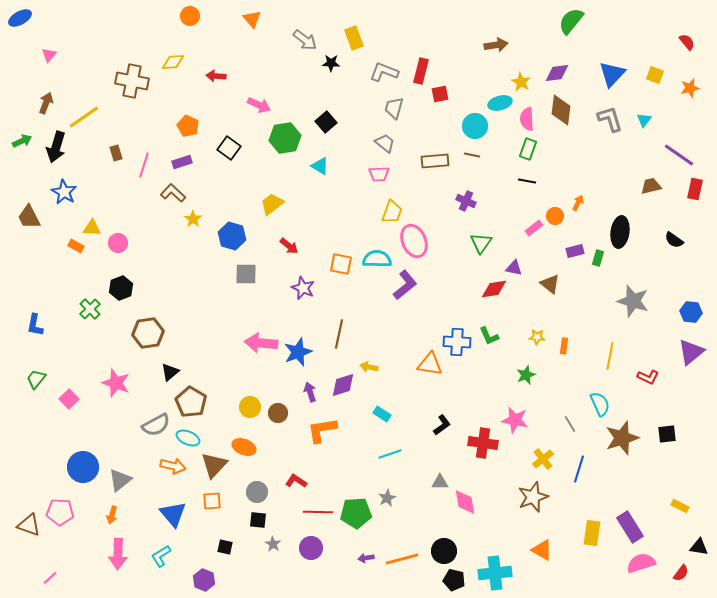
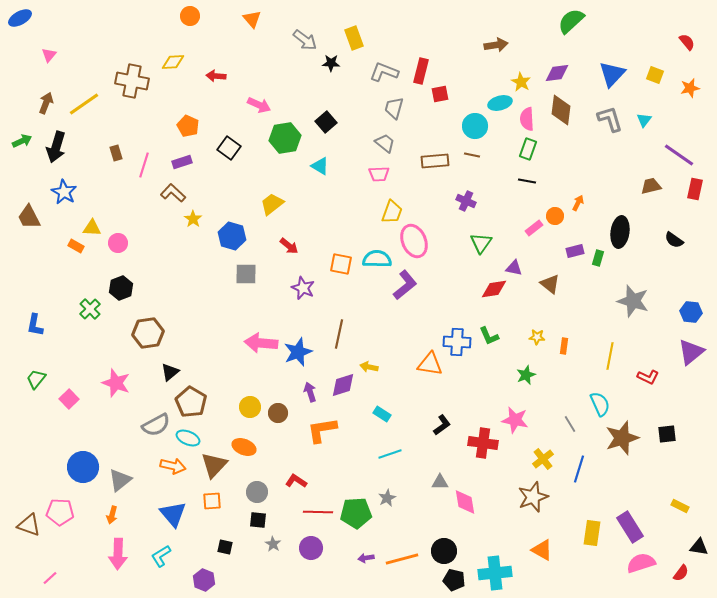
green semicircle at (571, 21): rotated 8 degrees clockwise
yellow line at (84, 117): moved 13 px up
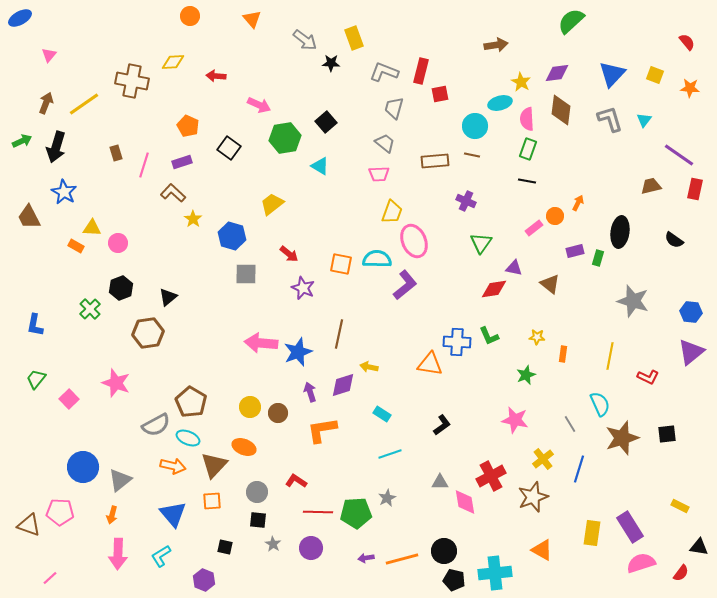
orange star at (690, 88): rotated 18 degrees clockwise
red arrow at (289, 246): moved 8 px down
orange rectangle at (564, 346): moved 1 px left, 8 px down
black triangle at (170, 372): moved 2 px left, 75 px up
red cross at (483, 443): moved 8 px right, 33 px down; rotated 36 degrees counterclockwise
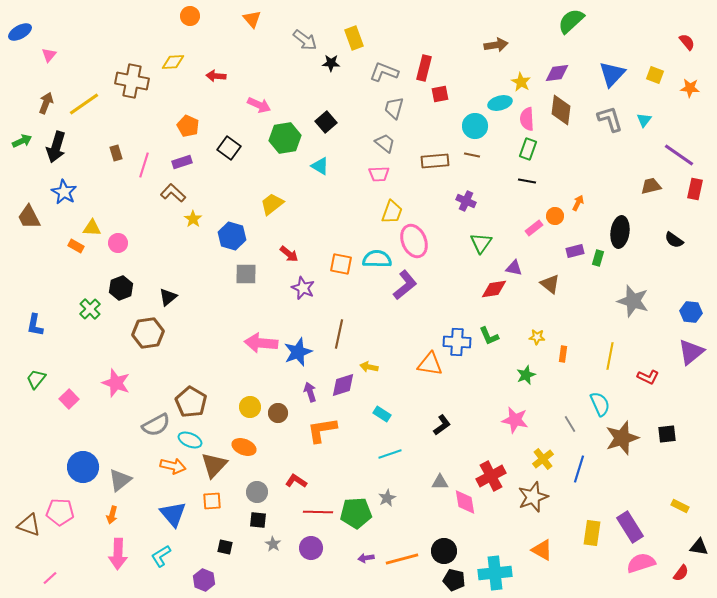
blue ellipse at (20, 18): moved 14 px down
red rectangle at (421, 71): moved 3 px right, 3 px up
cyan ellipse at (188, 438): moved 2 px right, 2 px down
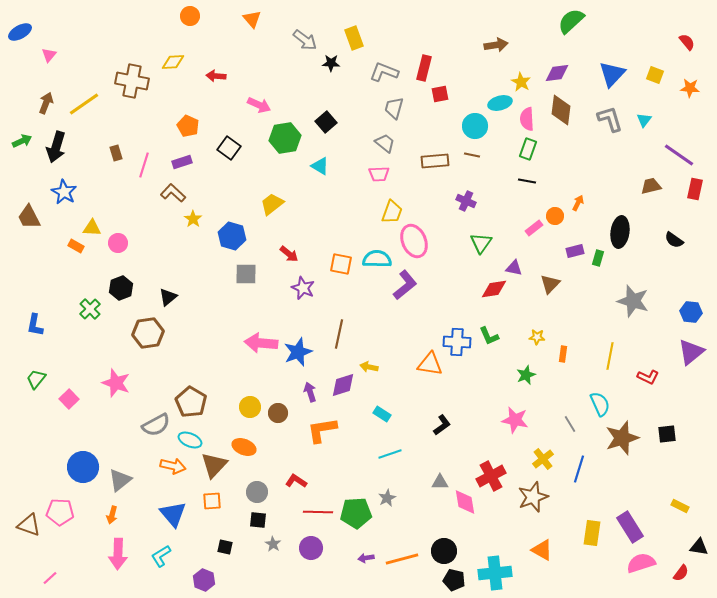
brown triangle at (550, 284): rotated 35 degrees clockwise
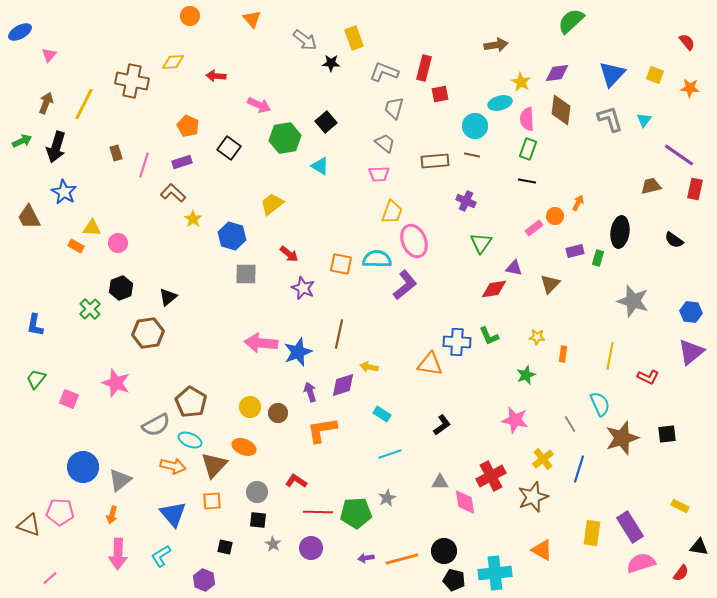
yellow line at (84, 104): rotated 28 degrees counterclockwise
pink square at (69, 399): rotated 24 degrees counterclockwise
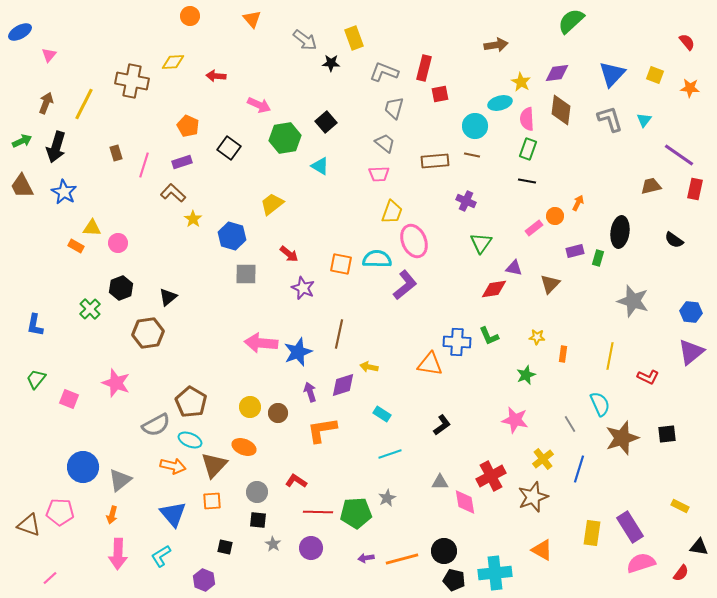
brown trapezoid at (29, 217): moved 7 px left, 31 px up
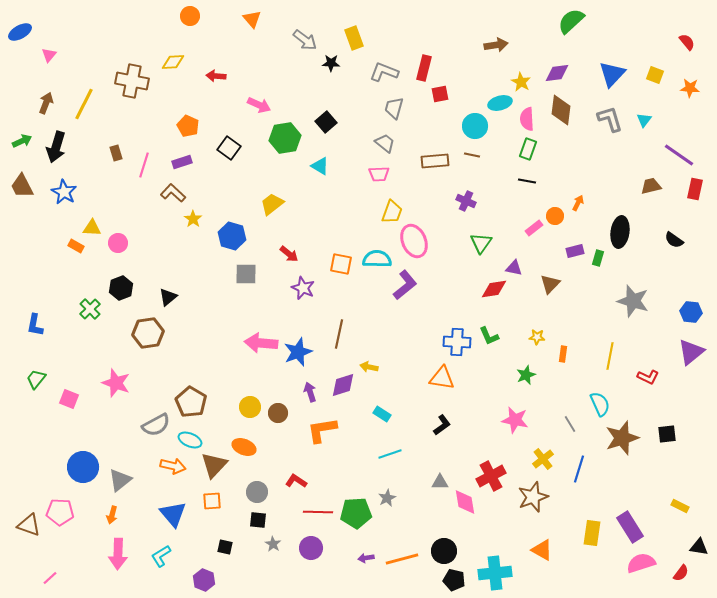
orange triangle at (430, 364): moved 12 px right, 14 px down
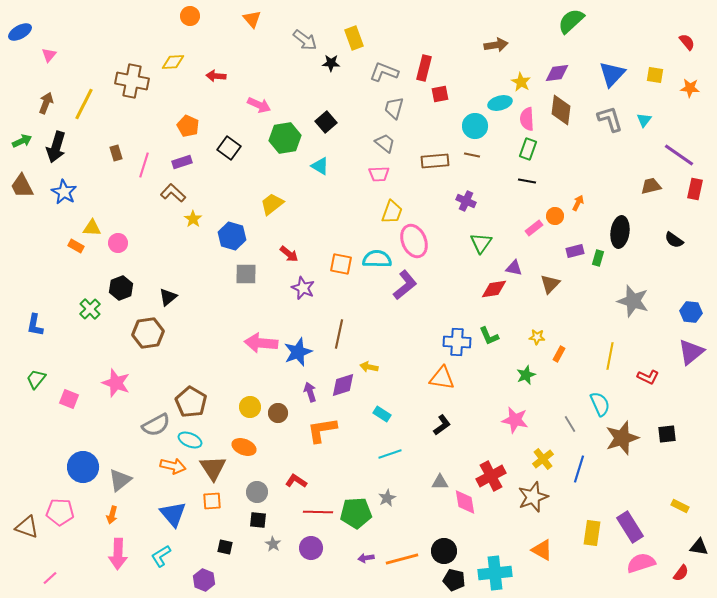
yellow square at (655, 75): rotated 12 degrees counterclockwise
orange rectangle at (563, 354): moved 4 px left; rotated 21 degrees clockwise
brown triangle at (214, 465): moved 1 px left, 3 px down; rotated 16 degrees counterclockwise
brown triangle at (29, 525): moved 2 px left, 2 px down
